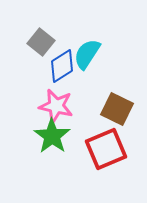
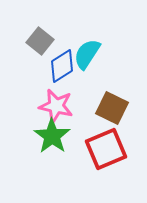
gray square: moved 1 px left, 1 px up
brown square: moved 5 px left, 1 px up
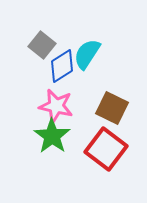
gray square: moved 2 px right, 4 px down
red square: rotated 30 degrees counterclockwise
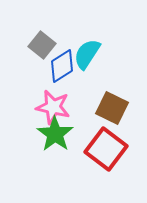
pink star: moved 3 px left, 1 px down
green star: moved 3 px right, 2 px up
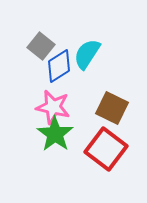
gray square: moved 1 px left, 1 px down
blue diamond: moved 3 px left
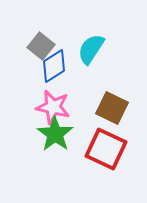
cyan semicircle: moved 4 px right, 5 px up
blue diamond: moved 5 px left
red square: rotated 12 degrees counterclockwise
